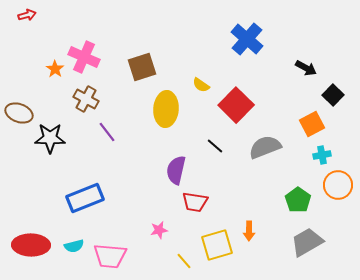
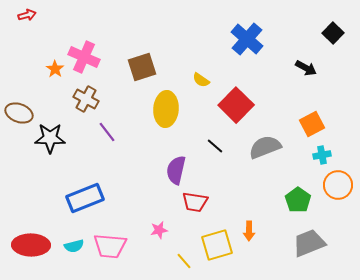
yellow semicircle: moved 5 px up
black square: moved 62 px up
gray trapezoid: moved 2 px right, 1 px down; rotated 8 degrees clockwise
pink trapezoid: moved 10 px up
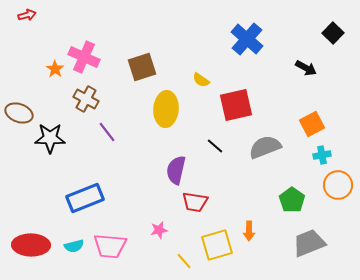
red square: rotated 32 degrees clockwise
green pentagon: moved 6 px left
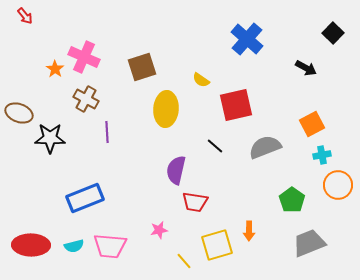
red arrow: moved 2 px left, 1 px down; rotated 66 degrees clockwise
purple line: rotated 35 degrees clockwise
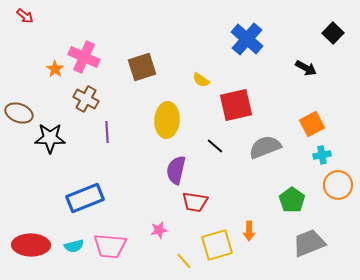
red arrow: rotated 12 degrees counterclockwise
yellow ellipse: moved 1 px right, 11 px down
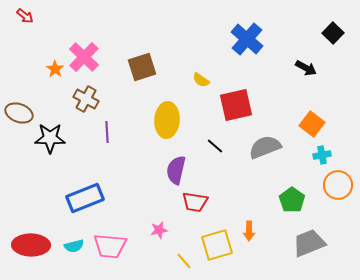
pink cross: rotated 20 degrees clockwise
orange square: rotated 25 degrees counterclockwise
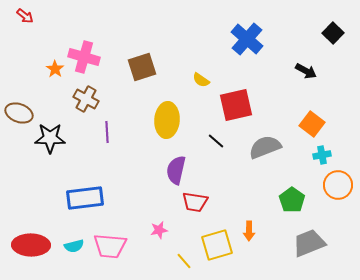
pink cross: rotated 28 degrees counterclockwise
black arrow: moved 3 px down
black line: moved 1 px right, 5 px up
blue rectangle: rotated 15 degrees clockwise
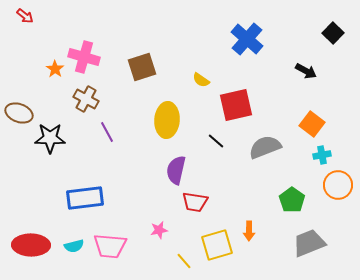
purple line: rotated 25 degrees counterclockwise
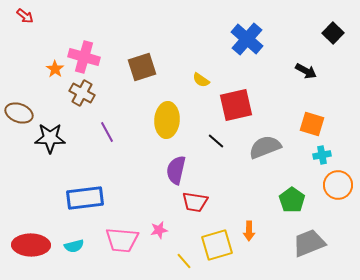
brown cross: moved 4 px left, 6 px up
orange square: rotated 20 degrees counterclockwise
pink trapezoid: moved 12 px right, 6 px up
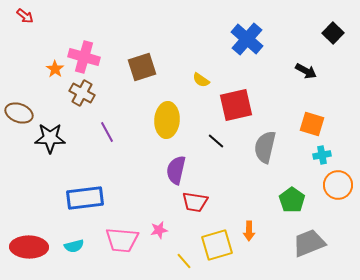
gray semicircle: rotated 56 degrees counterclockwise
red ellipse: moved 2 px left, 2 px down
